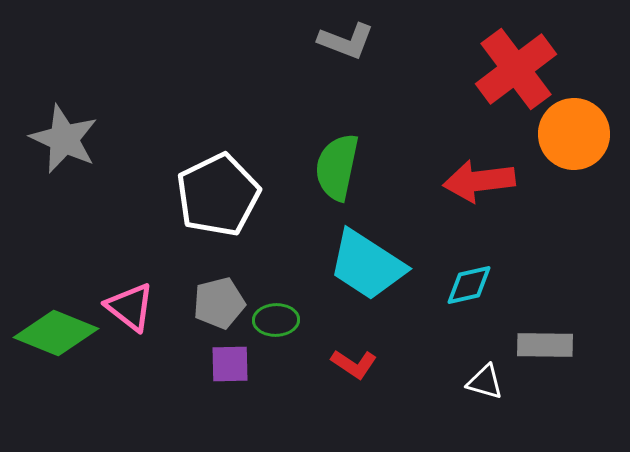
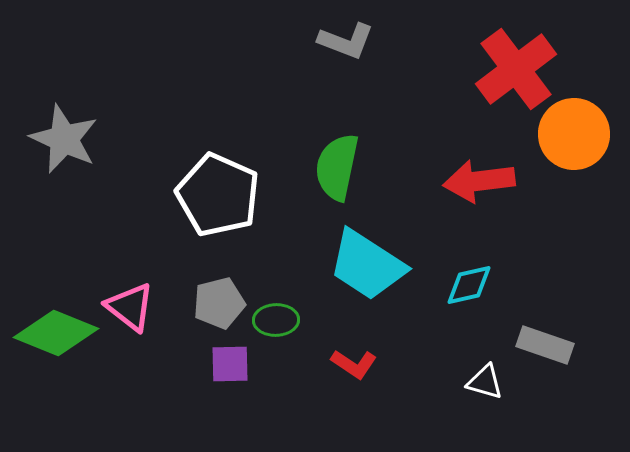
white pentagon: rotated 22 degrees counterclockwise
gray rectangle: rotated 18 degrees clockwise
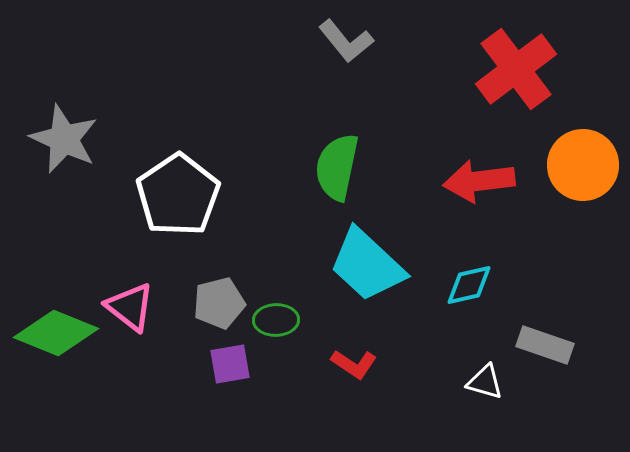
gray L-shape: rotated 30 degrees clockwise
orange circle: moved 9 px right, 31 px down
white pentagon: moved 40 px left; rotated 14 degrees clockwise
cyan trapezoid: rotated 10 degrees clockwise
purple square: rotated 9 degrees counterclockwise
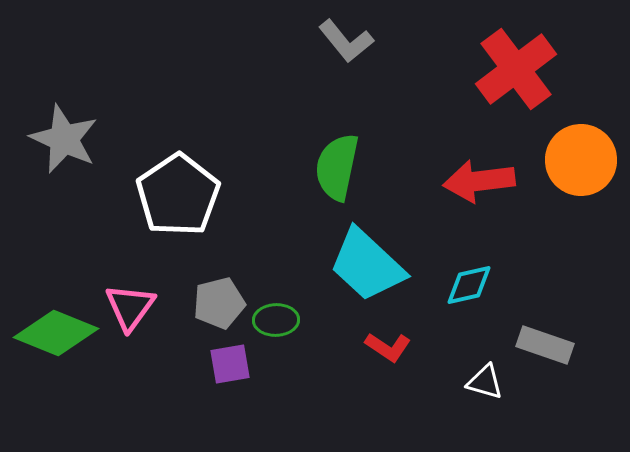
orange circle: moved 2 px left, 5 px up
pink triangle: rotated 28 degrees clockwise
red L-shape: moved 34 px right, 17 px up
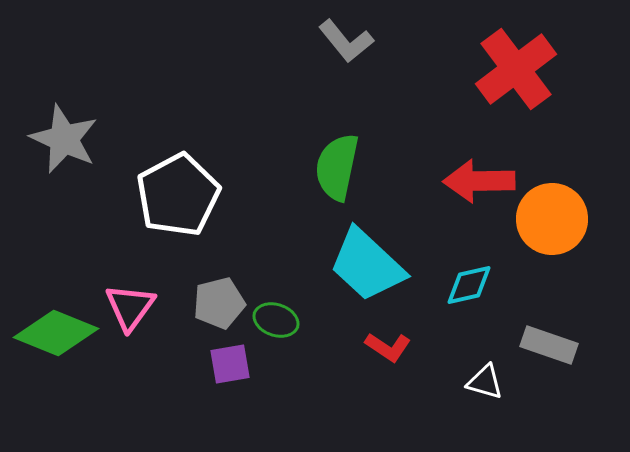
orange circle: moved 29 px left, 59 px down
red arrow: rotated 6 degrees clockwise
white pentagon: rotated 6 degrees clockwise
green ellipse: rotated 21 degrees clockwise
gray rectangle: moved 4 px right
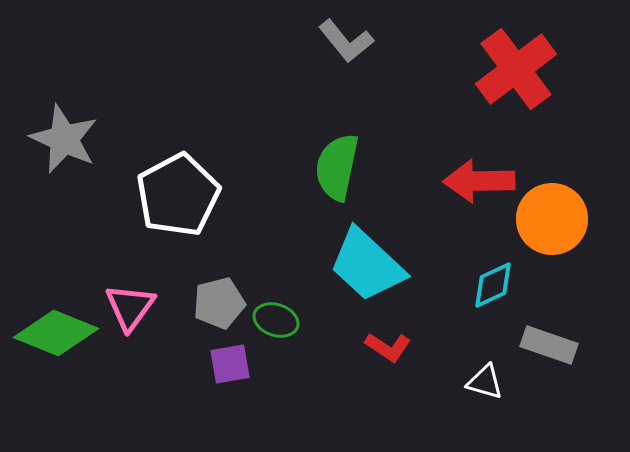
cyan diamond: moved 24 px right; rotated 12 degrees counterclockwise
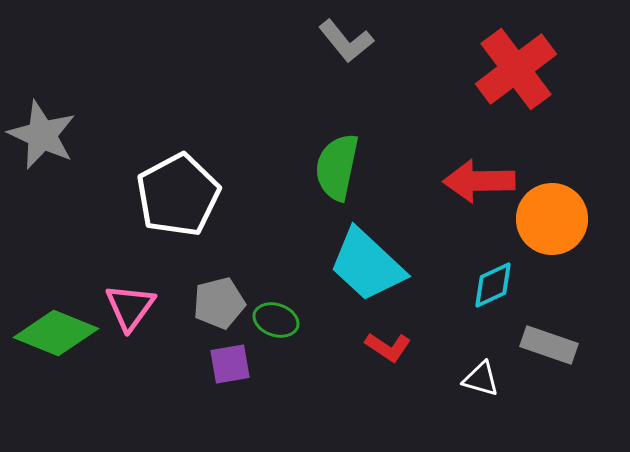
gray star: moved 22 px left, 4 px up
white triangle: moved 4 px left, 3 px up
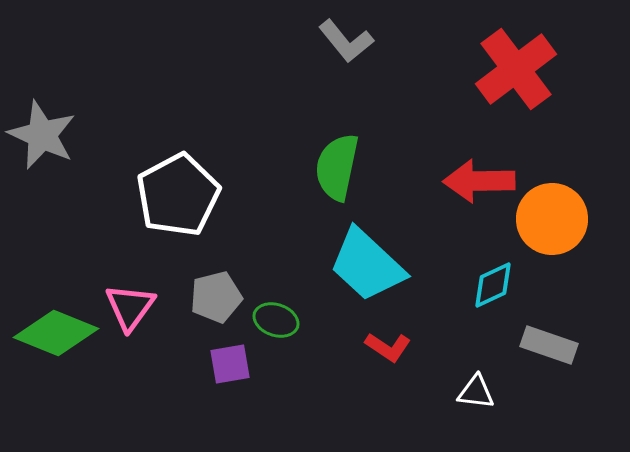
gray pentagon: moved 3 px left, 6 px up
white triangle: moved 5 px left, 13 px down; rotated 9 degrees counterclockwise
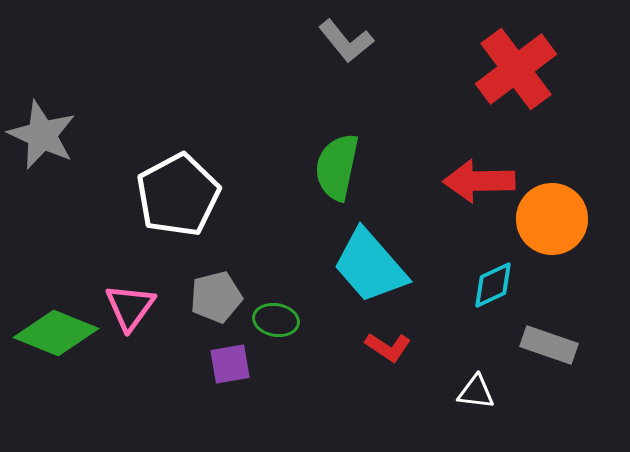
cyan trapezoid: moved 3 px right, 1 px down; rotated 6 degrees clockwise
green ellipse: rotated 9 degrees counterclockwise
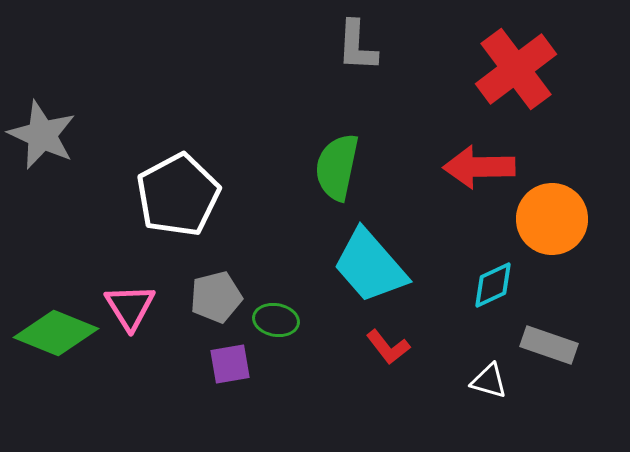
gray L-shape: moved 11 px right, 5 px down; rotated 42 degrees clockwise
red arrow: moved 14 px up
pink triangle: rotated 8 degrees counterclockwise
red L-shape: rotated 18 degrees clockwise
white triangle: moved 13 px right, 11 px up; rotated 9 degrees clockwise
